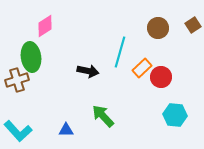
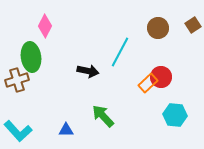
pink diamond: rotated 30 degrees counterclockwise
cyan line: rotated 12 degrees clockwise
orange rectangle: moved 6 px right, 15 px down
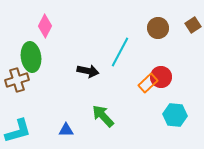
cyan L-shape: rotated 64 degrees counterclockwise
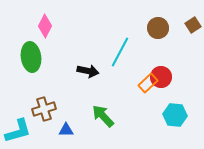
brown cross: moved 27 px right, 29 px down
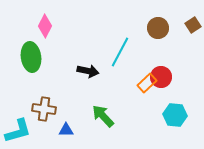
orange rectangle: moved 1 px left
brown cross: rotated 25 degrees clockwise
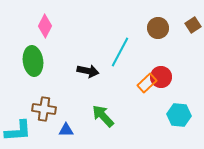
green ellipse: moved 2 px right, 4 px down
cyan hexagon: moved 4 px right
cyan L-shape: rotated 12 degrees clockwise
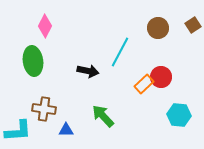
orange rectangle: moved 3 px left, 1 px down
